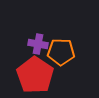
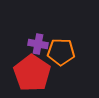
red pentagon: moved 3 px left, 2 px up
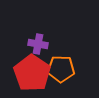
orange pentagon: moved 17 px down
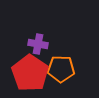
red pentagon: moved 2 px left
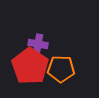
red pentagon: moved 7 px up
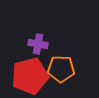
red pentagon: moved 10 px down; rotated 24 degrees clockwise
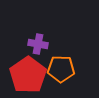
red pentagon: moved 2 px left, 1 px up; rotated 21 degrees counterclockwise
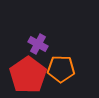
purple cross: rotated 18 degrees clockwise
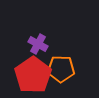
red pentagon: moved 5 px right
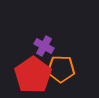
purple cross: moved 6 px right, 2 px down
